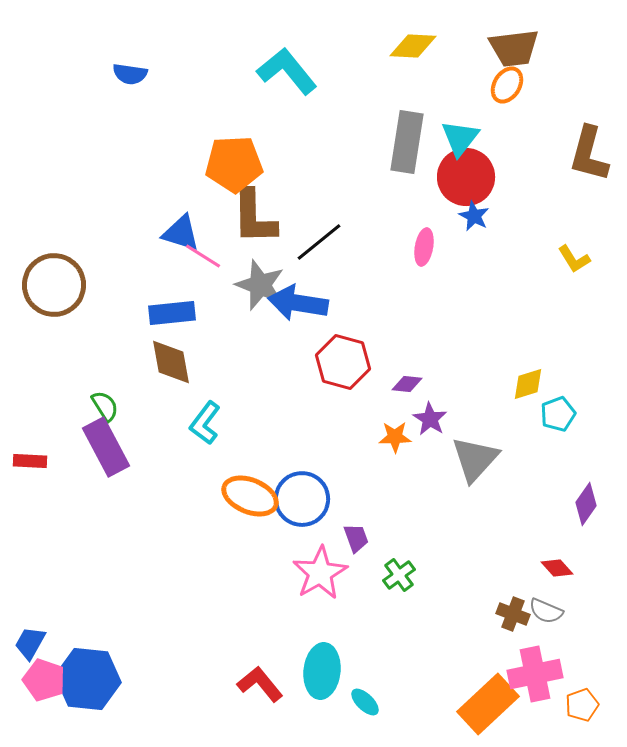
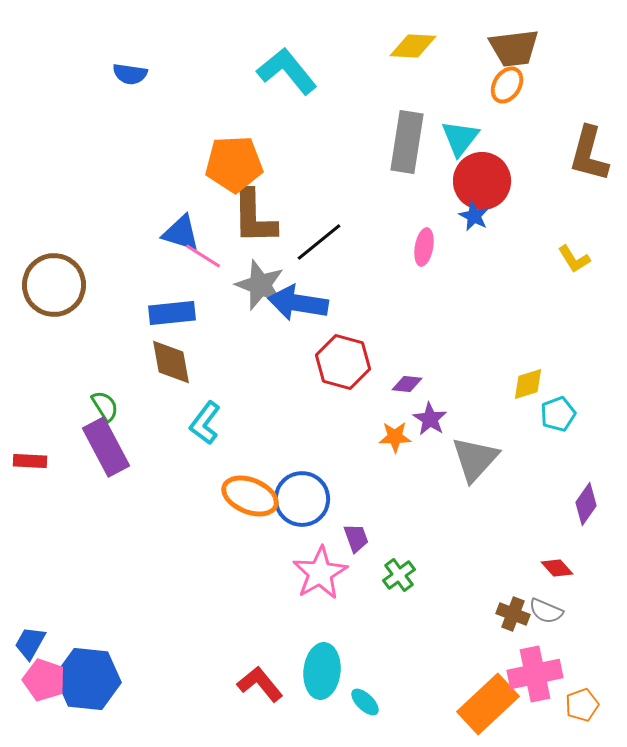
red circle at (466, 177): moved 16 px right, 4 px down
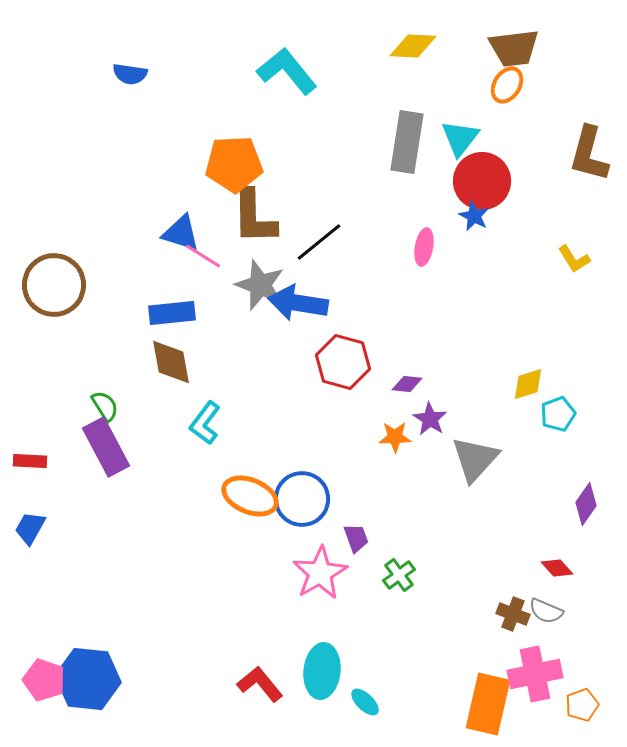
blue trapezoid at (30, 643): moved 115 px up
orange rectangle at (488, 704): rotated 34 degrees counterclockwise
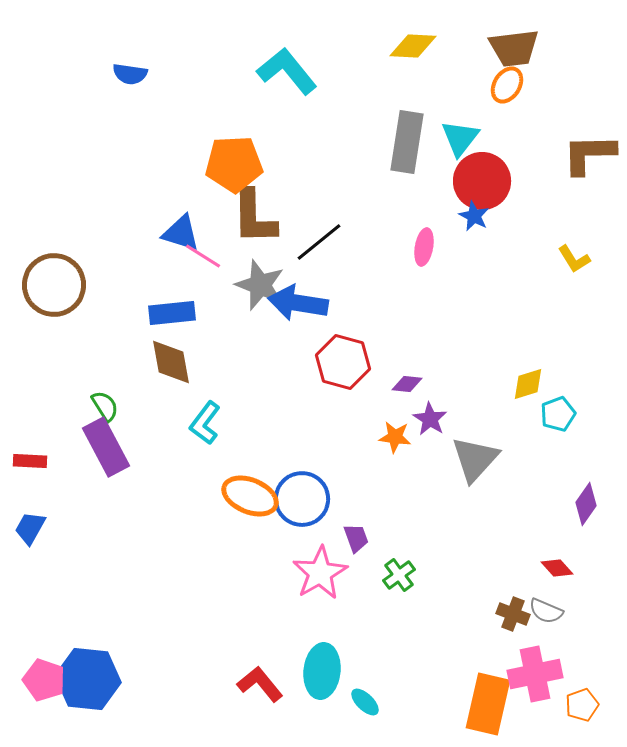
brown L-shape at (589, 154): rotated 74 degrees clockwise
orange star at (395, 437): rotated 8 degrees clockwise
